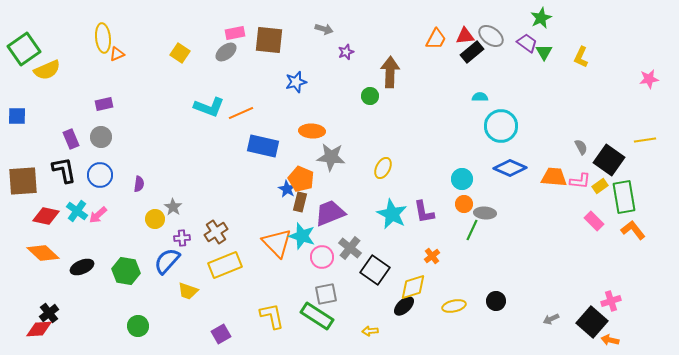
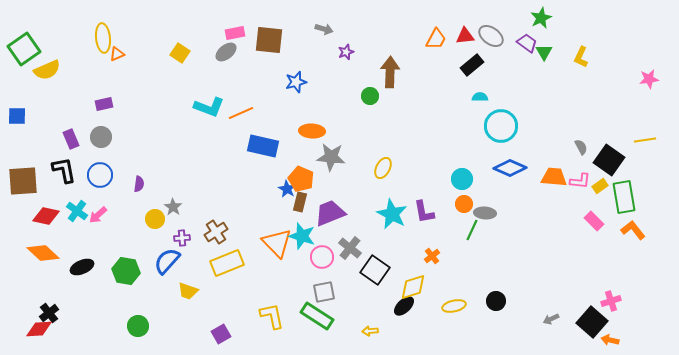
black rectangle at (472, 52): moved 13 px down
yellow rectangle at (225, 265): moved 2 px right, 2 px up
gray square at (326, 294): moved 2 px left, 2 px up
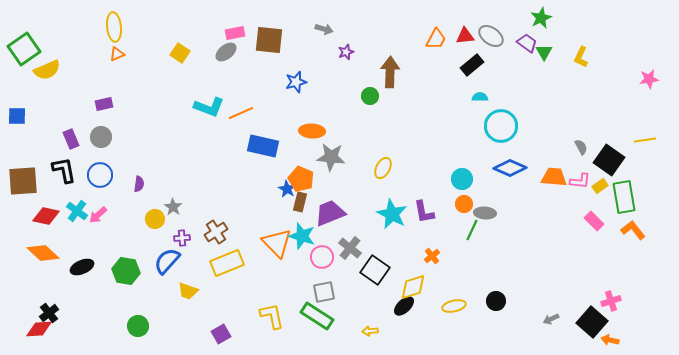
yellow ellipse at (103, 38): moved 11 px right, 11 px up
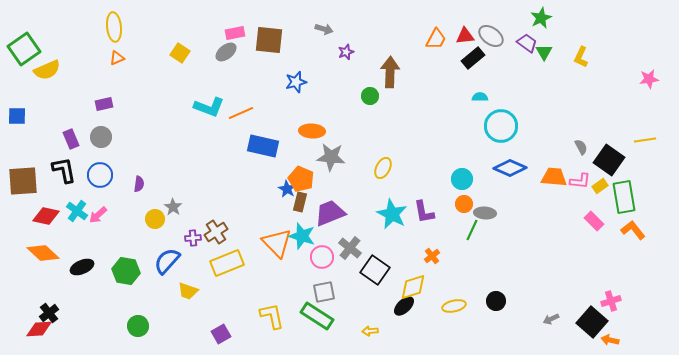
orange triangle at (117, 54): moved 4 px down
black rectangle at (472, 65): moved 1 px right, 7 px up
purple cross at (182, 238): moved 11 px right
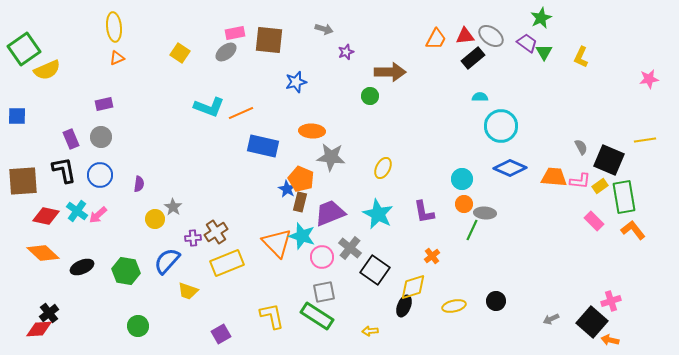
brown arrow at (390, 72): rotated 88 degrees clockwise
black square at (609, 160): rotated 12 degrees counterclockwise
cyan star at (392, 214): moved 14 px left
black ellipse at (404, 306): rotated 25 degrees counterclockwise
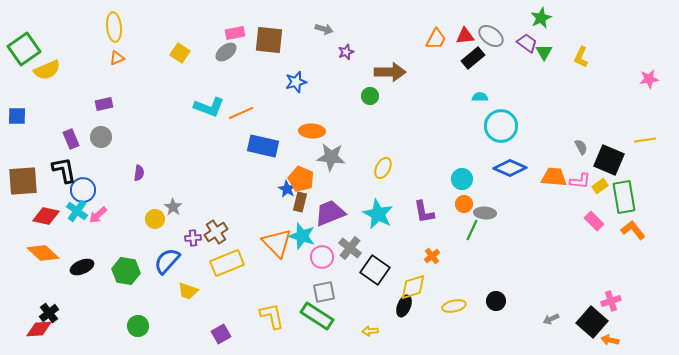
blue circle at (100, 175): moved 17 px left, 15 px down
purple semicircle at (139, 184): moved 11 px up
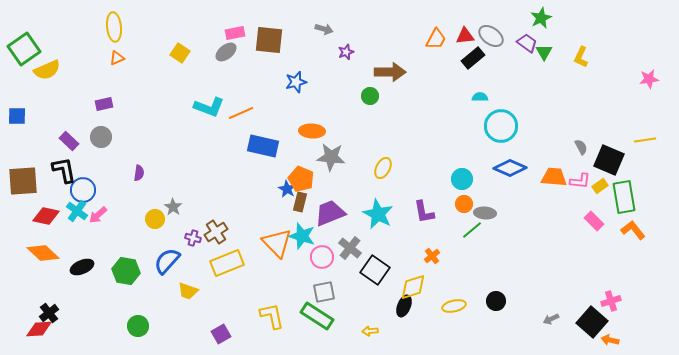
purple rectangle at (71, 139): moved 2 px left, 2 px down; rotated 24 degrees counterclockwise
green line at (472, 230): rotated 25 degrees clockwise
purple cross at (193, 238): rotated 21 degrees clockwise
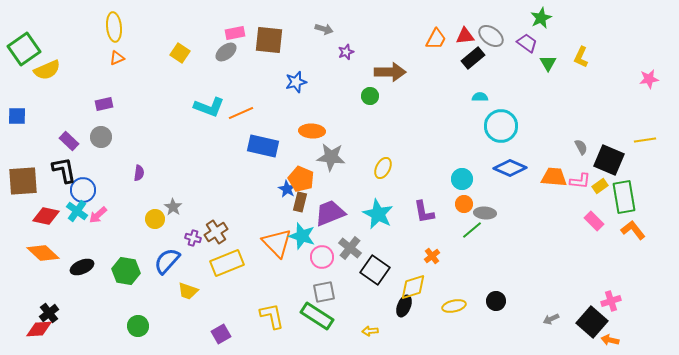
green triangle at (544, 52): moved 4 px right, 11 px down
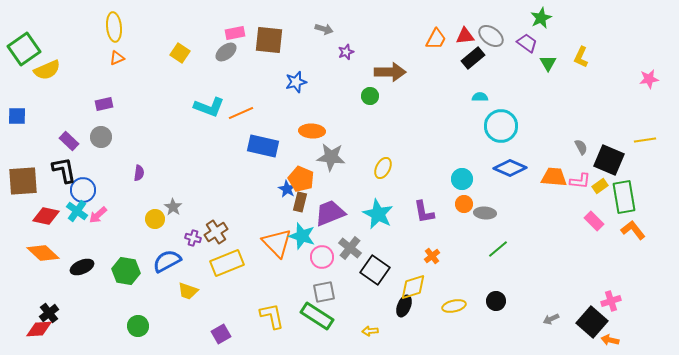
green line at (472, 230): moved 26 px right, 19 px down
blue semicircle at (167, 261): rotated 20 degrees clockwise
